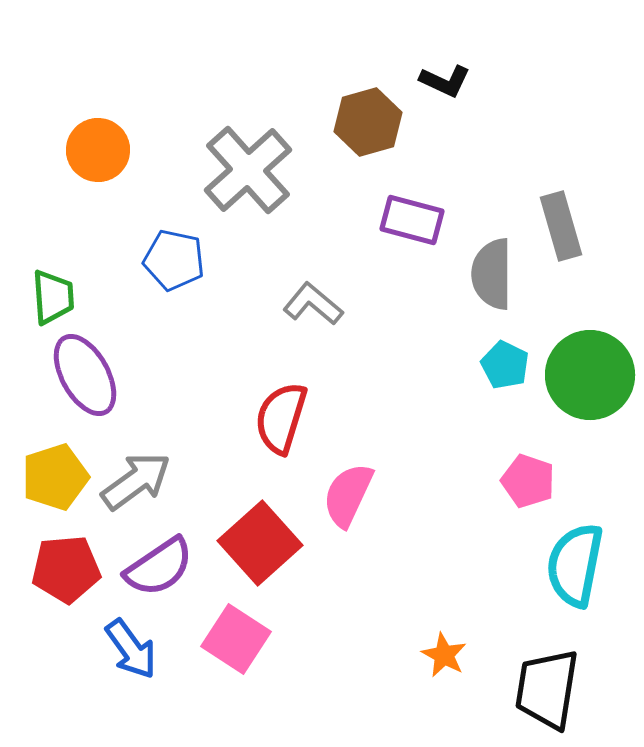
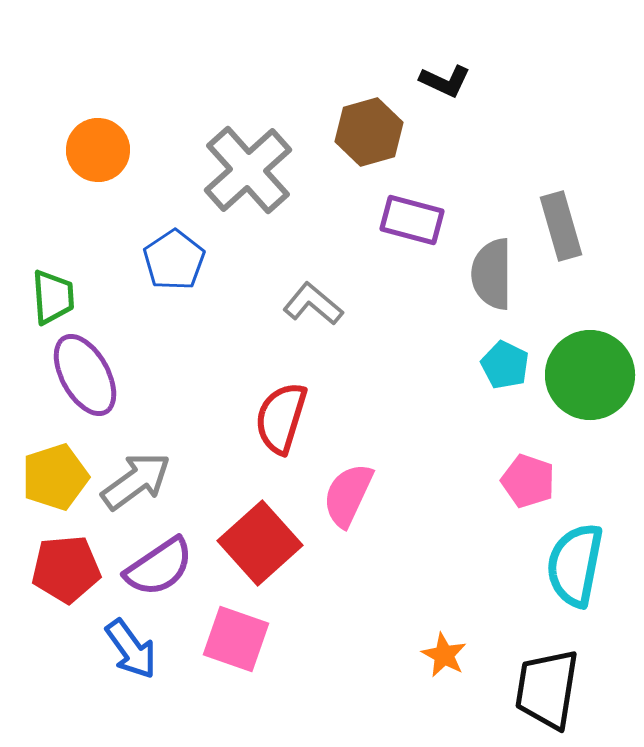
brown hexagon: moved 1 px right, 10 px down
blue pentagon: rotated 26 degrees clockwise
pink square: rotated 14 degrees counterclockwise
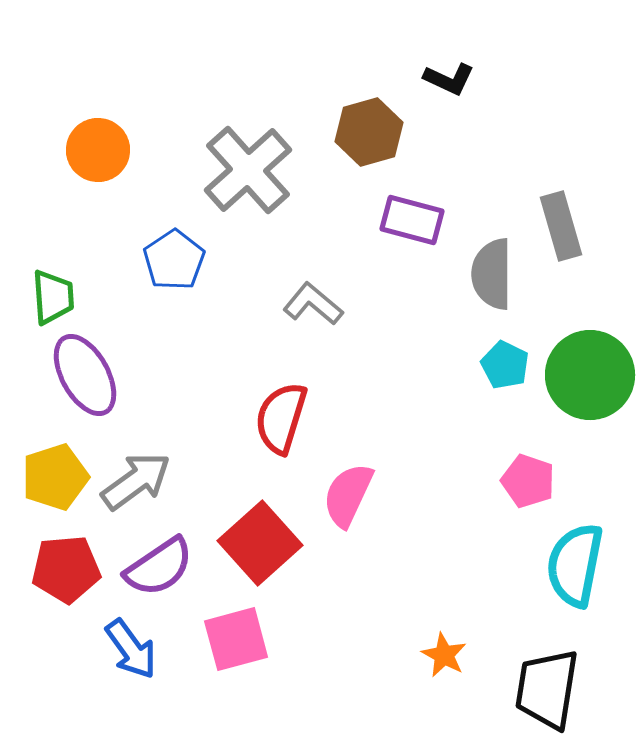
black L-shape: moved 4 px right, 2 px up
pink square: rotated 34 degrees counterclockwise
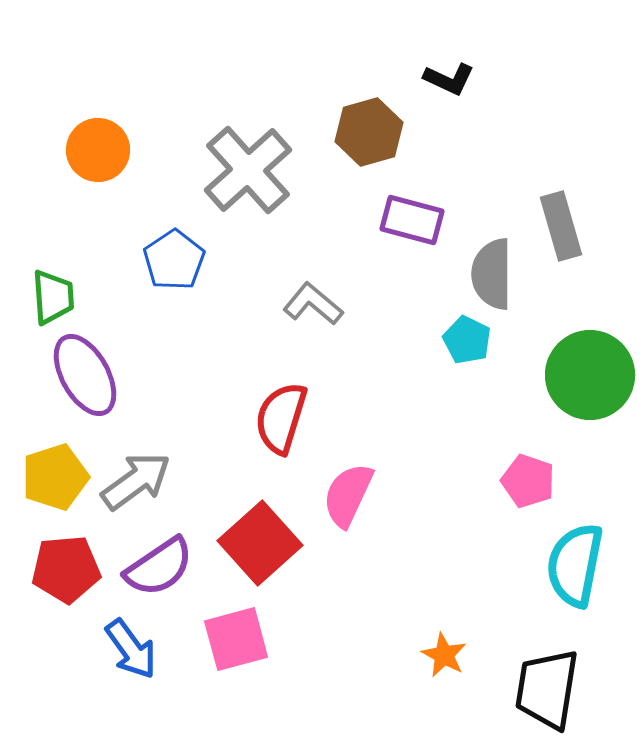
cyan pentagon: moved 38 px left, 25 px up
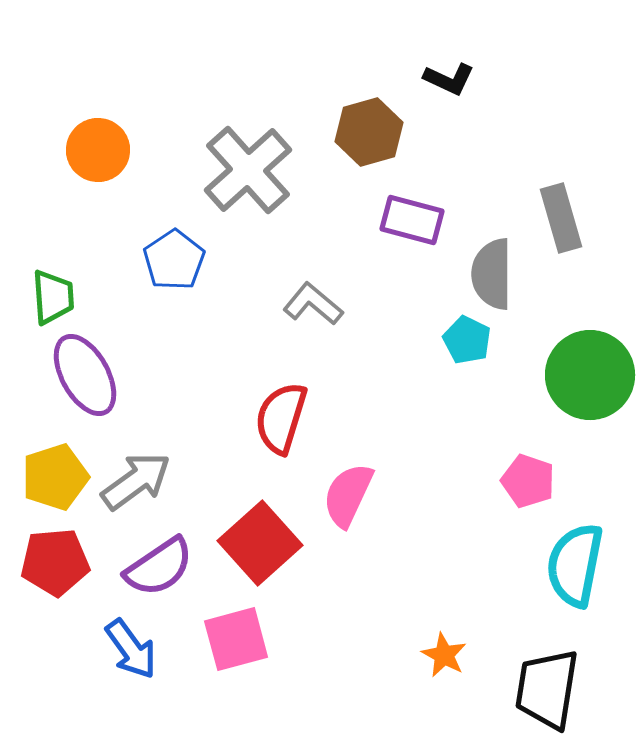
gray rectangle: moved 8 px up
red pentagon: moved 11 px left, 7 px up
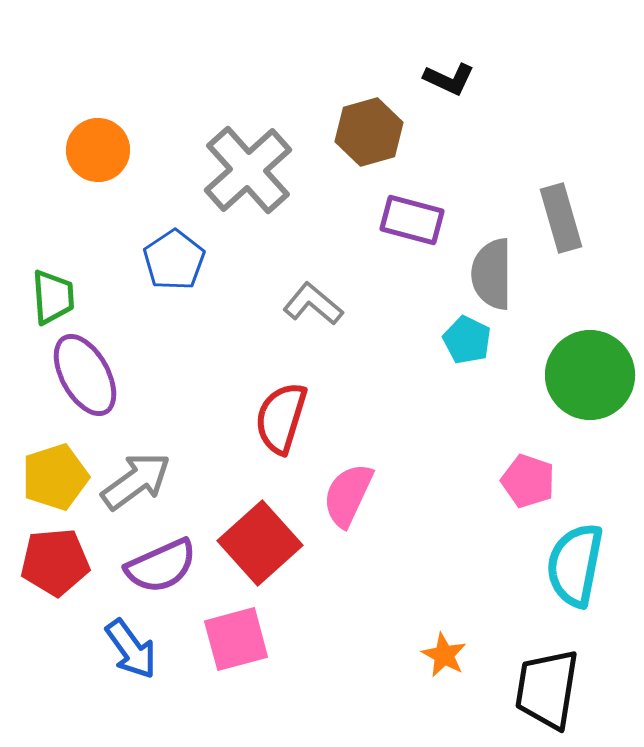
purple semicircle: moved 2 px right, 1 px up; rotated 10 degrees clockwise
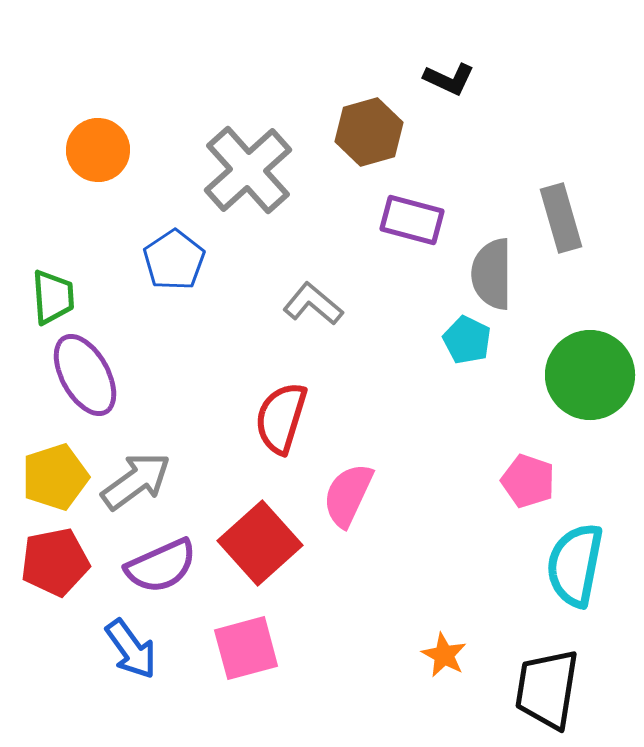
red pentagon: rotated 6 degrees counterclockwise
pink square: moved 10 px right, 9 px down
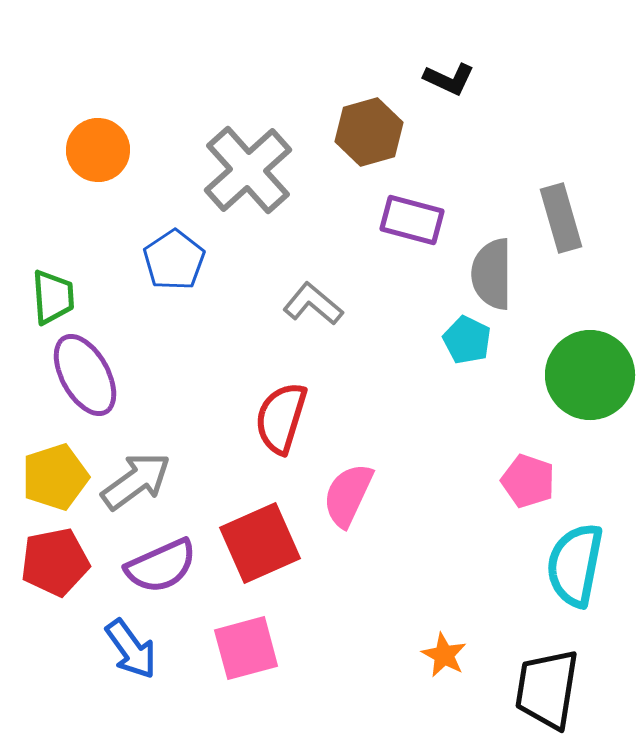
red square: rotated 18 degrees clockwise
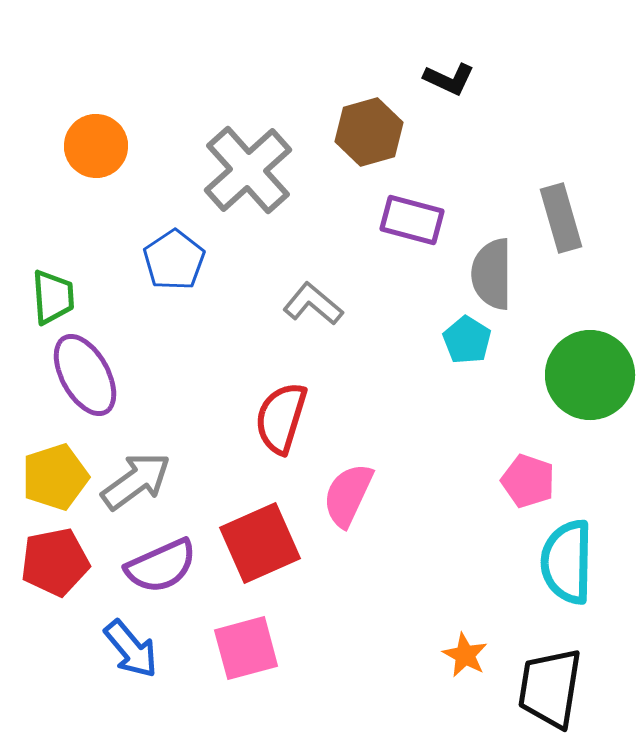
orange circle: moved 2 px left, 4 px up
cyan pentagon: rotated 6 degrees clockwise
cyan semicircle: moved 8 px left, 3 px up; rotated 10 degrees counterclockwise
blue arrow: rotated 4 degrees counterclockwise
orange star: moved 21 px right
black trapezoid: moved 3 px right, 1 px up
